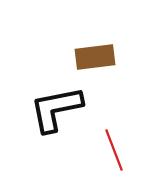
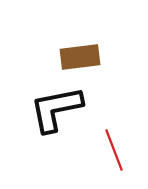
brown rectangle: moved 15 px left
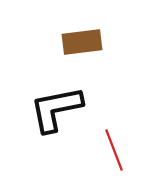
brown rectangle: moved 2 px right, 15 px up
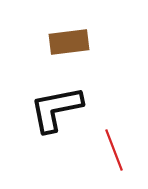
brown rectangle: moved 13 px left
